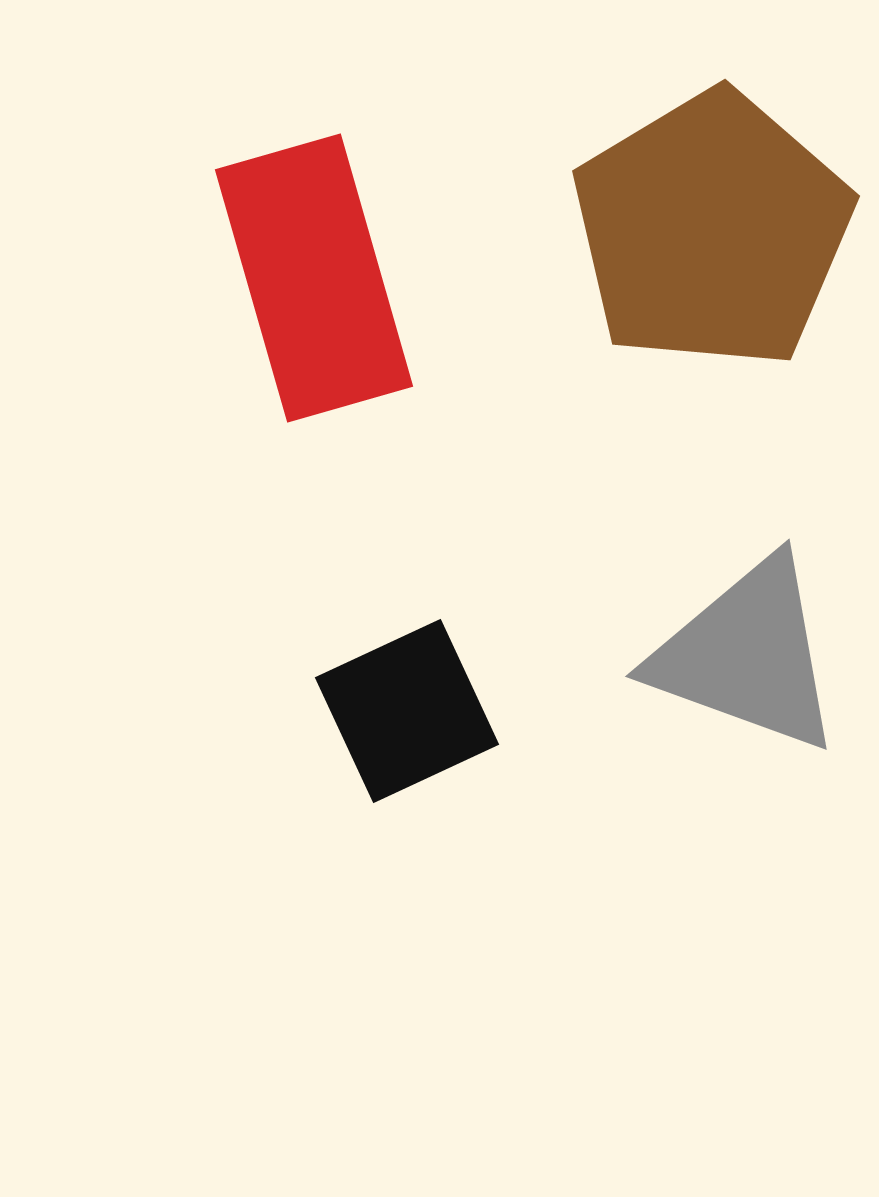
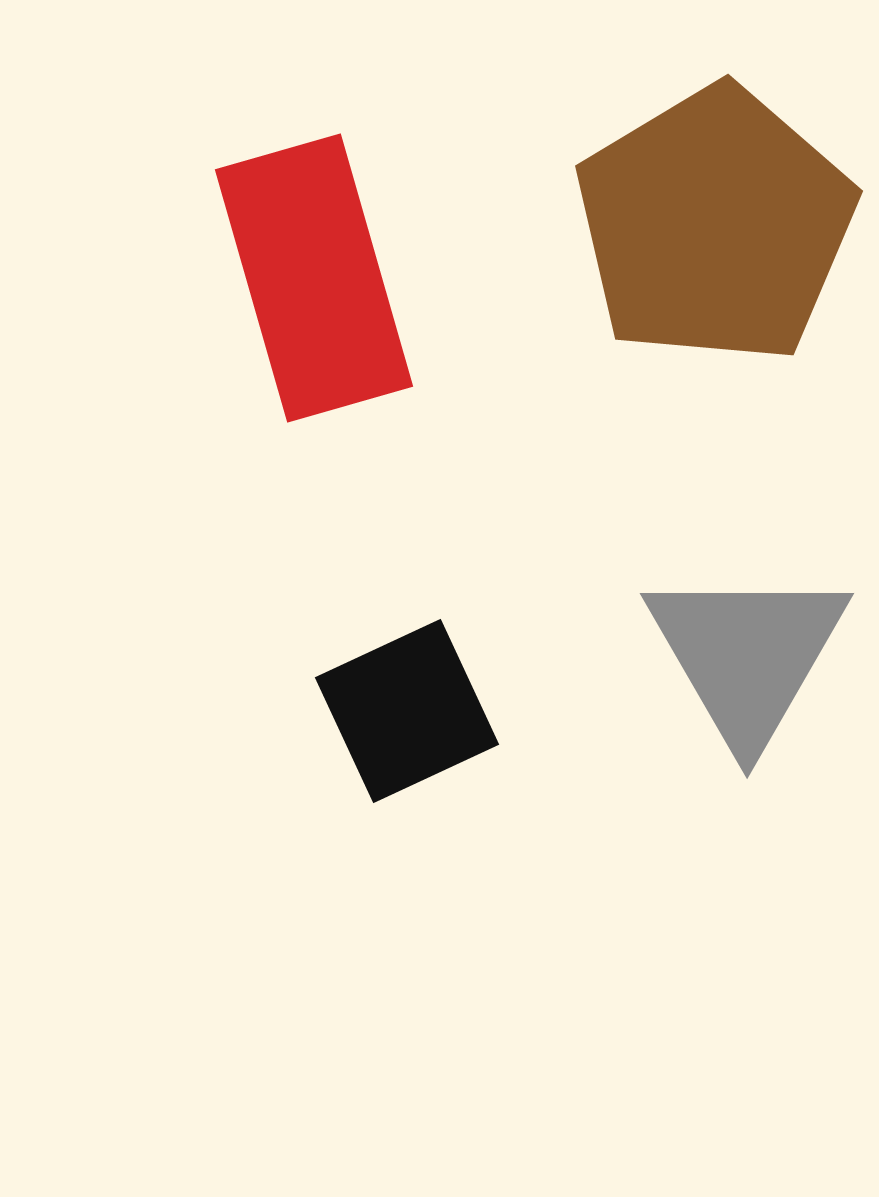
brown pentagon: moved 3 px right, 5 px up
gray triangle: rotated 40 degrees clockwise
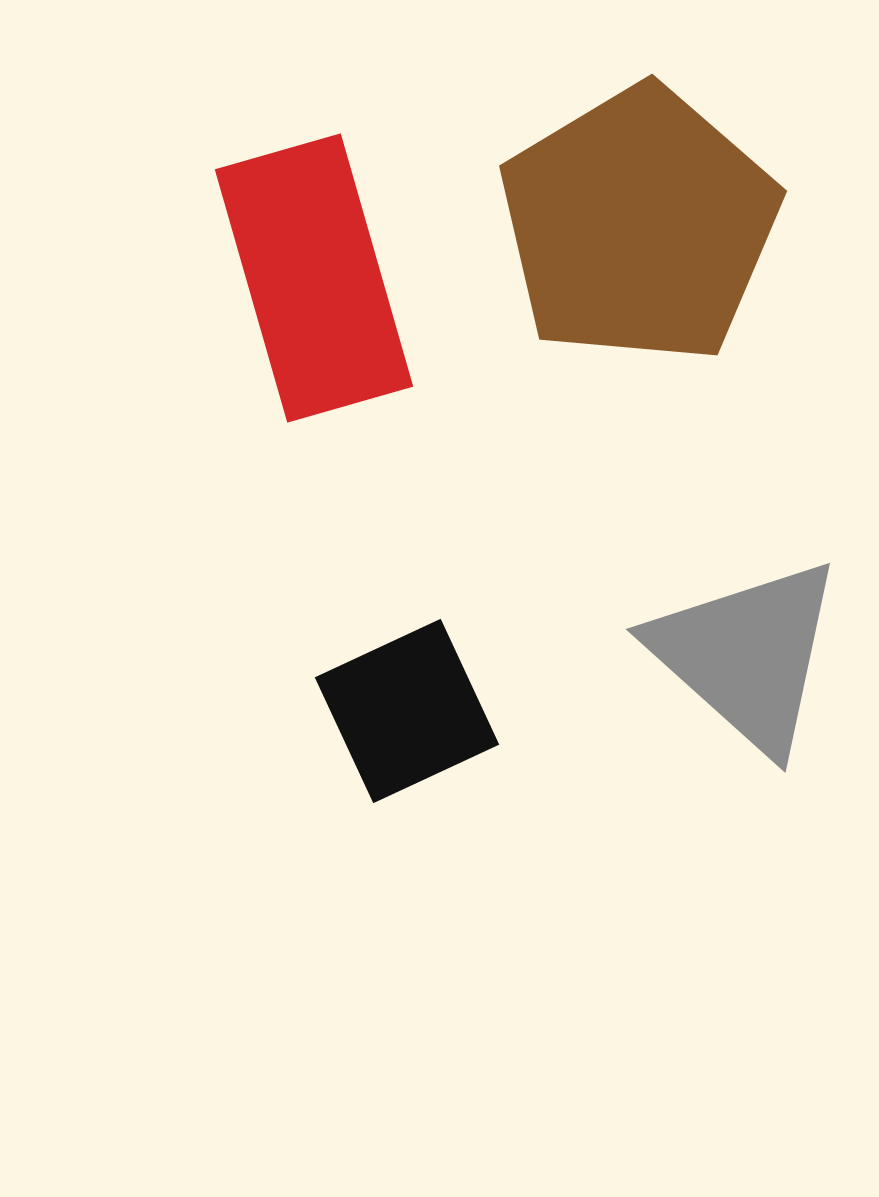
brown pentagon: moved 76 px left
gray triangle: rotated 18 degrees counterclockwise
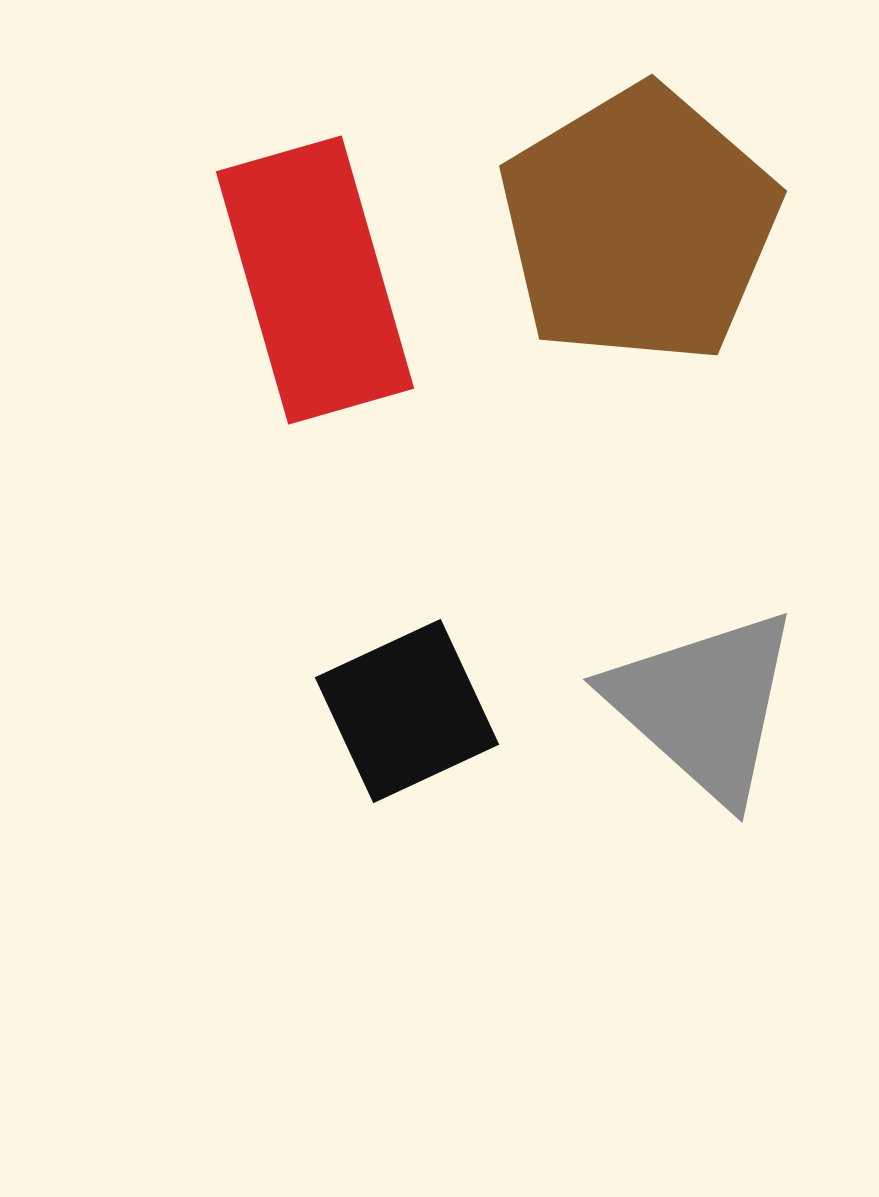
red rectangle: moved 1 px right, 2 px down
gray triangle: moved 43 px left, 50 px down
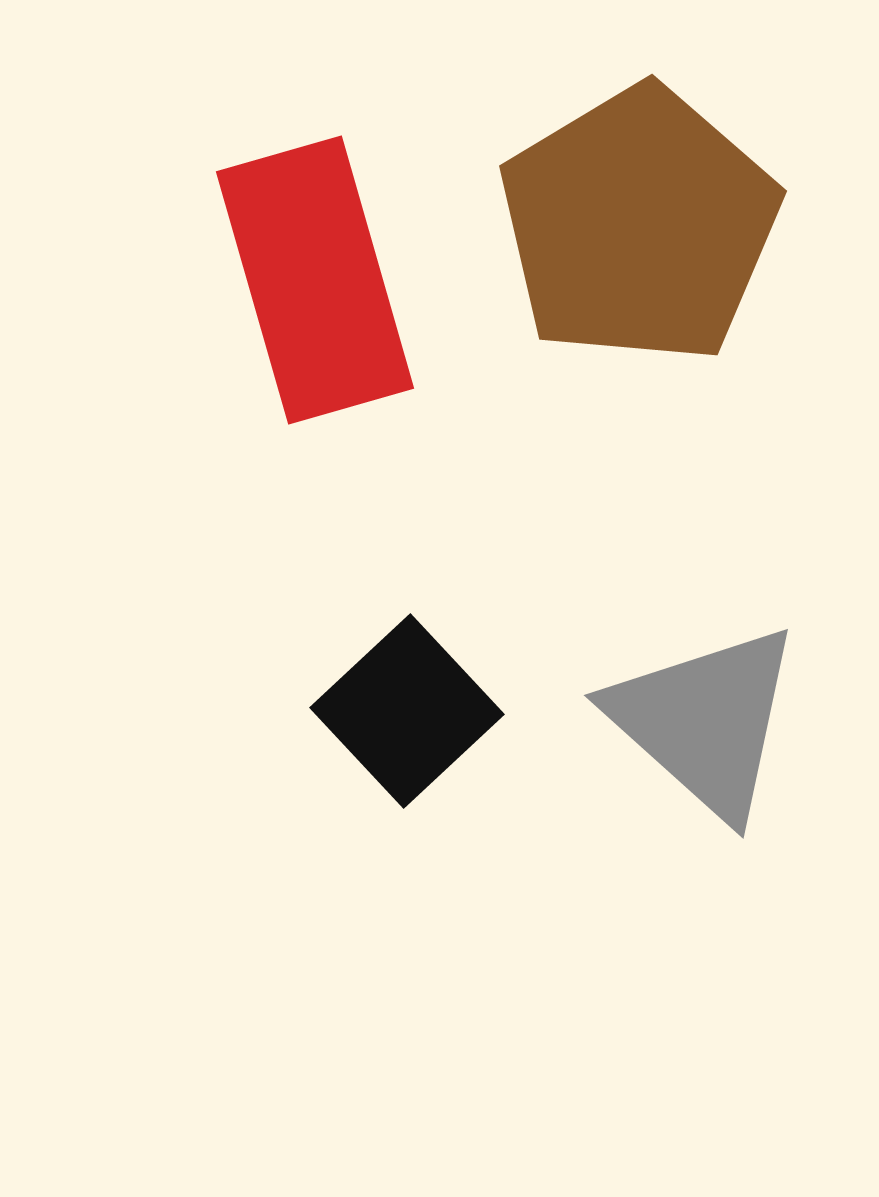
gray triangle: moved 1 px right, 16 px down
black square: rotated 18 degrees counterclockwise
